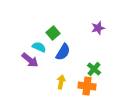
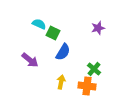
green square: rotated 24 degrees counterclockwise
cyan semicircle: moved 23 px up
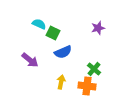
blue semicircle: rotated 36 degrees clockwise
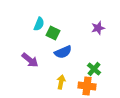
cyan semicircle: rotated 88 degrees clockwise
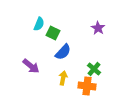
purple star: rotated 24 degrees counterclockwise
blue semicircle: rotated 24 degrees counterclockwise
purple arrow: moved 1 px right, 6 px down
yellow arrow: moved 2 px right, 4 px up
